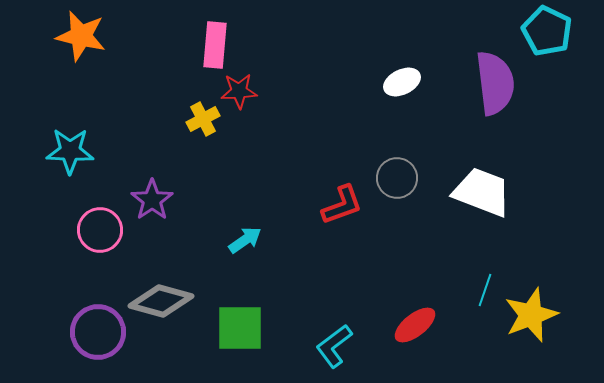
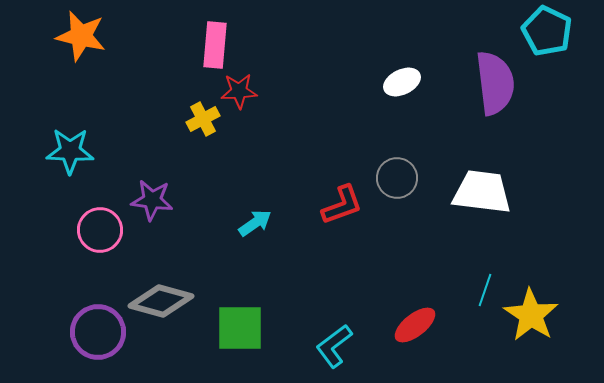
white trapezoid: rotated 14 degrees counterclockwise
purple star: rotated 30 degrees counterclockwise
cyan arrow: moved 10 px right, 17 px up
yellow star: rotated 18 degrees counterclockwise
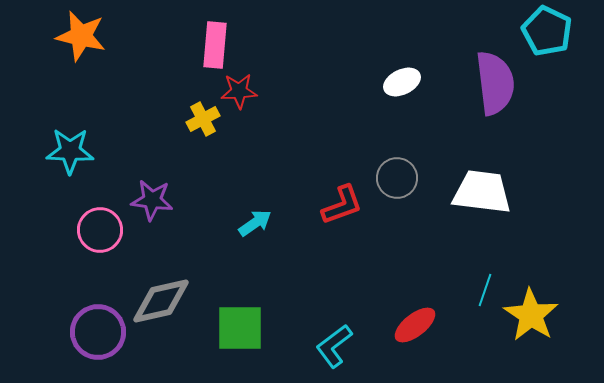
gray diamond: rotated 28 degrees counterclockwise
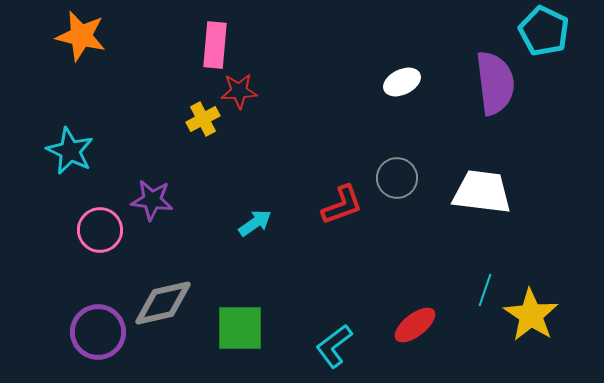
cyan pentagon: moved 3 px left
cyan star: rotated 24 degrees clockwise
gray diamond: moved 2 px right, 2 px down
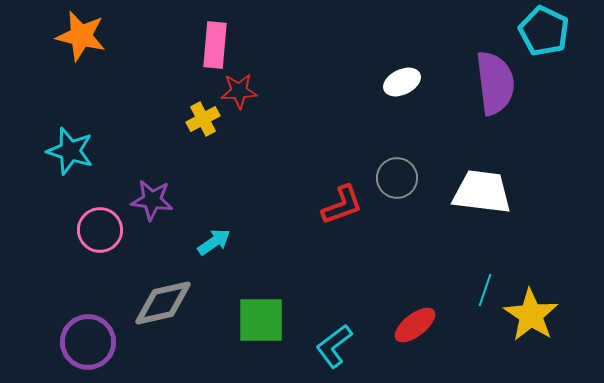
cyan star: rotated 9 degrees counterclockwise
cyan arrow: moved 41 px left, 19 px down
green square: moved 21 px right, 8 px up
purple circle: moved 10 px left, 10 px down
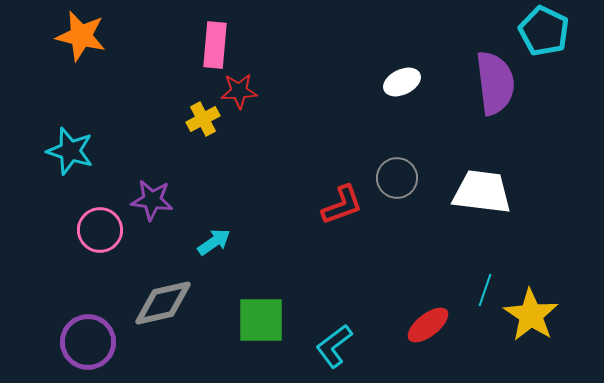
red ellipse: moved 13 px right
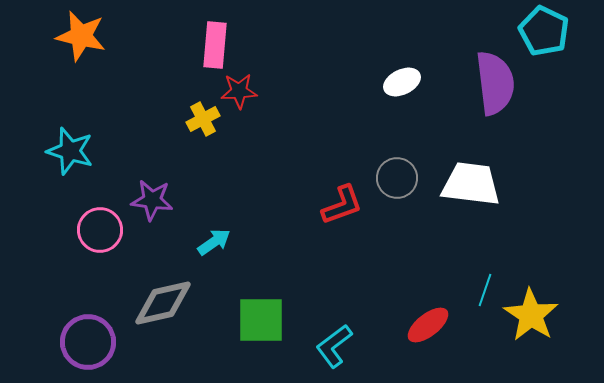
white trapezoid: moved 11 px left, 8 px up
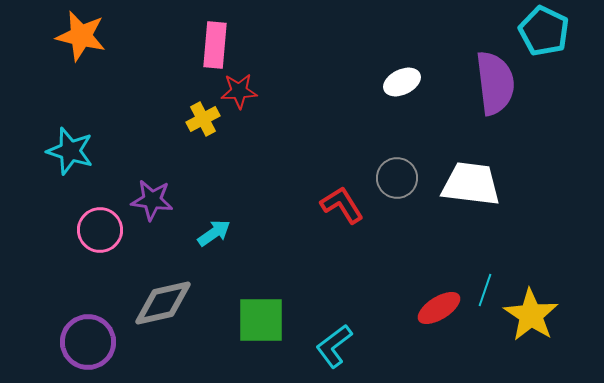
red L-shape: rotated 102 degrees counterclockwise
cyan arrow: moved 9 px up
red ellipse: moved 11 px right, 17 px up; rotated 6 degrees clockwise
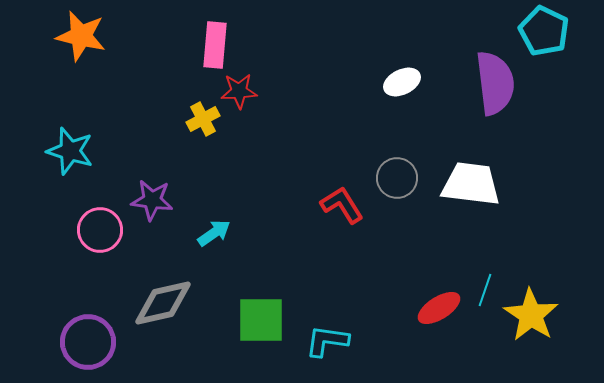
cyan L-shape: moved 7 px left, 5 px up; rotated 45 degrees clockwise
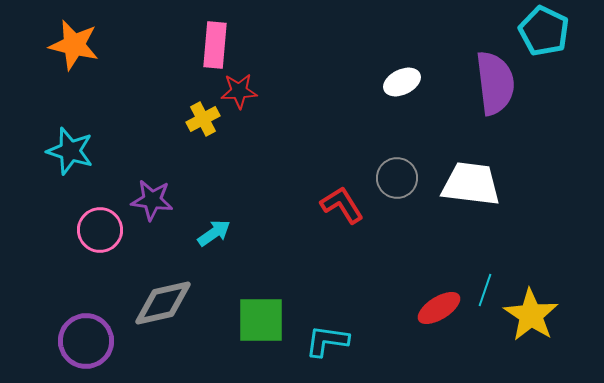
orange star: moved 7 px left, 9 px down
purple circle: moved 2 px left, 1 px up
